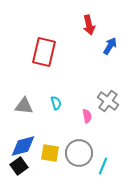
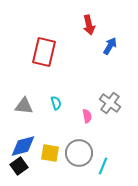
gray cross: moved 2 px right, 2 px down
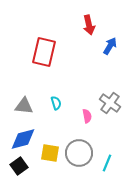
blue diamond: moved 7 px up
cyan line: moved 4 px right, 3 px up
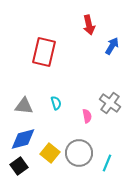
blue arrow: moved 2 px right
yellow square: rotated 30 degrees clockwise
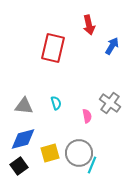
red rectangle: moved 9 px right, 4 px up
yellow square: rotated 36 degrees clockwise
cyan line: moved 15 px left, 2 px down
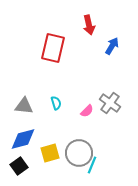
pink semicircle: moved 5 px up; rotated 56 degrees clockwise
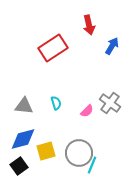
red rectangle: rotated 44 degrees clockwise
yellow square: moved 4 px left, 2 px up
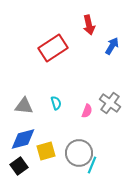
pink semicircle: rotated 24 degrees counterclockwise
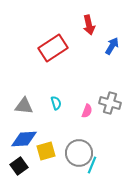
gray cross: rotated 20 degrees counterclockwise
blue diamond: moved 1 px right; rotated 12 degrees clockwise
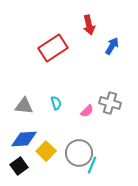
pink semicircle: rotated 24 degrees clockwise
yellow square: rotated 30 degrees counterclockwise
